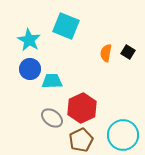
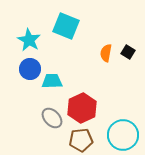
gray ellipse: rotated 10 degrees clockwise
brown pentagon: rotated 20 degrees clockwise
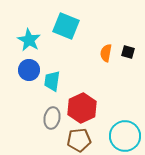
black square: rotated 16 degrees counterclockwise
blue circle: moved 1 px left, 1 px down
cyan trapezoid: rotated 80 degrees counterclockwise
gray ellipse: rotated 55 degrees clockwise
cyan circle: moved 2 px right, 1 px down
brown pentagon: moved 2 px left
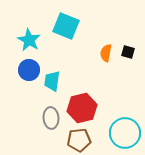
red hexagon: rotated 12 degrees clockwise
gray ellipse: moved 1 px left; rotated 15 degrees counterclockwise
cyan circle: moved 3 px up
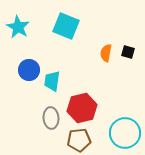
cyan star: moved 11 px left, 13 px up
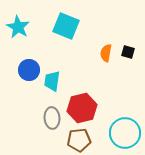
gray ellipse: moved 1 px right
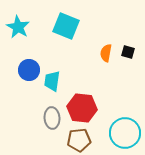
red hexagon: rotated 20 degrees clockwise
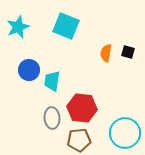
cyan star: rotated 20 degrees clockwise
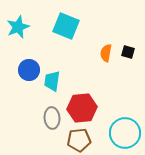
red hexagon: rotated 12 degrees counterclockwise
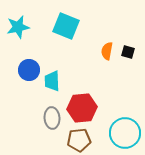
cyan star: rotated 10 degrees clockwise
orange semicircle: moved 1 px right, 2 px up
cyan trapezoid: rotated 10 degrees counterclockwise
